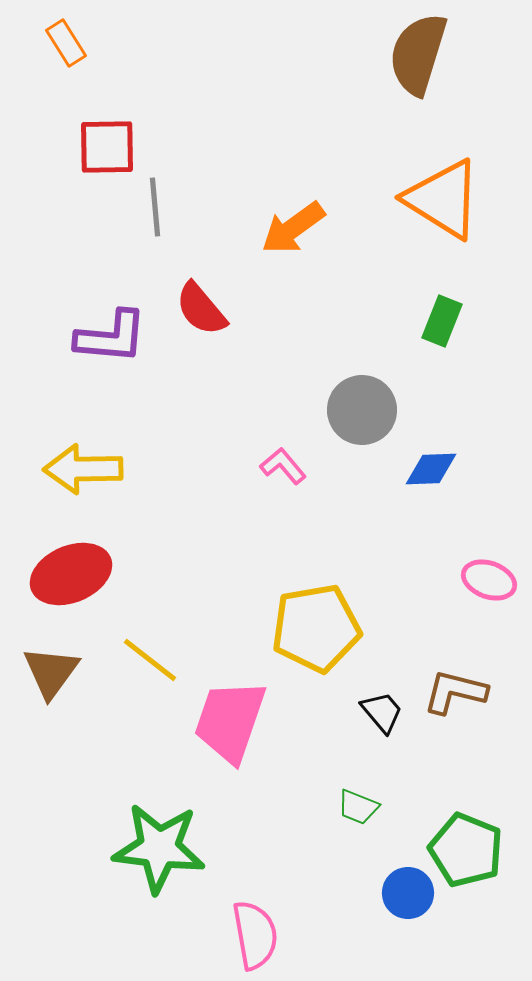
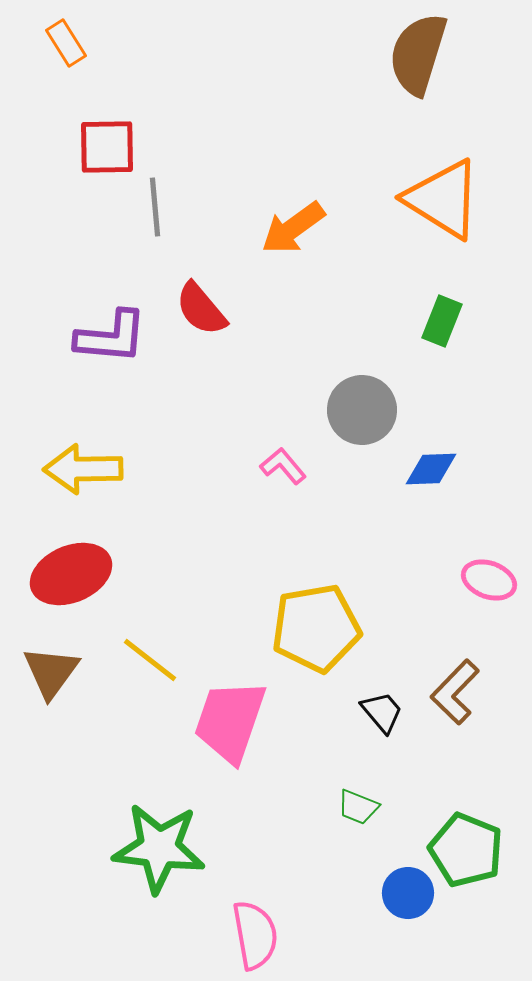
brown L-shape: rotated 60 degrees counterclockwise
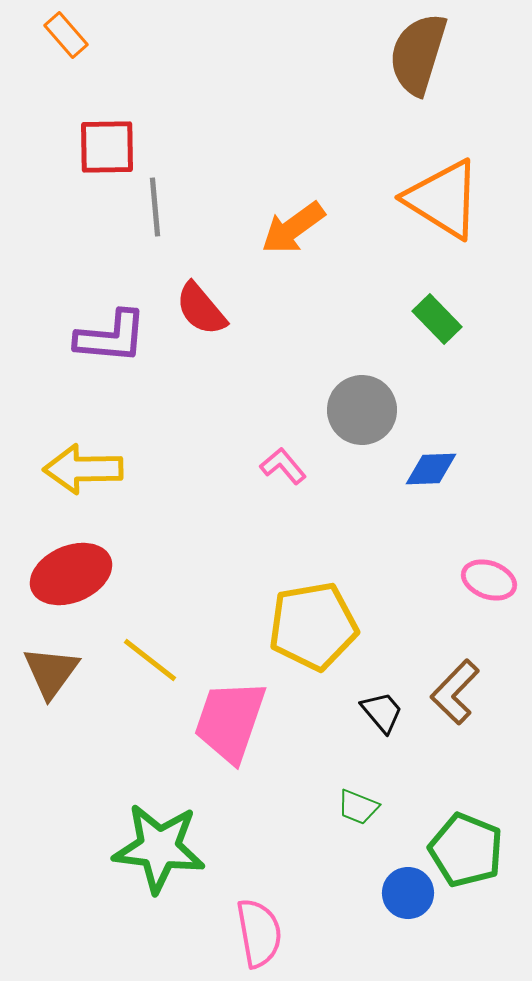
orange rectangle: moved 8 px up; rotated 9 degrees counterclockwise
green rectangle: moved 5 px left, 2 px up; rotated 66 degrees counterclockwise
yellow pentagon: moved 3 px left, 2 px up
pink semicircle: moved 4 px right, 2 px up
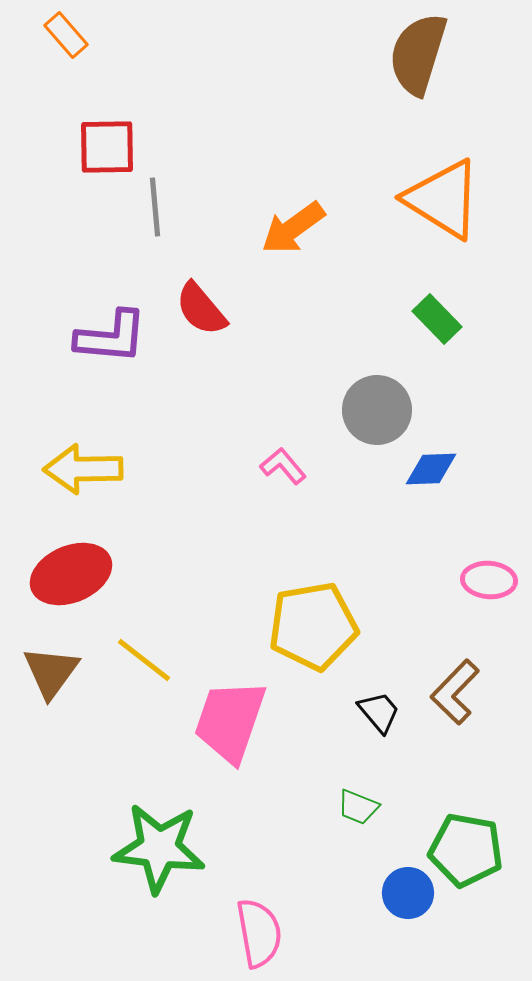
gray circle: moved 15 px right
pink ellipse: rotated 16 degrees counterclockwise
yellow line: moved 6 px left
black trapezoid: moved 3 px left
green pentagon: rotated 12 degrees counterclockwise
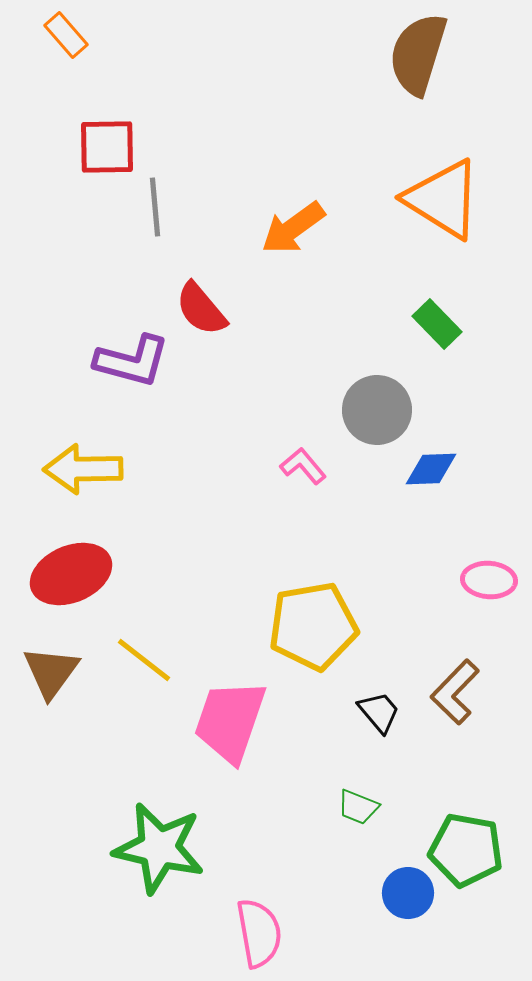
green rectangle: moved 5 px down
purple L-shape: moved 21 px right, 24 px down; rotated 10 degrees clockwise
pink L-shape: moved 20 px right
green star: rotated 6 degrees clockwise
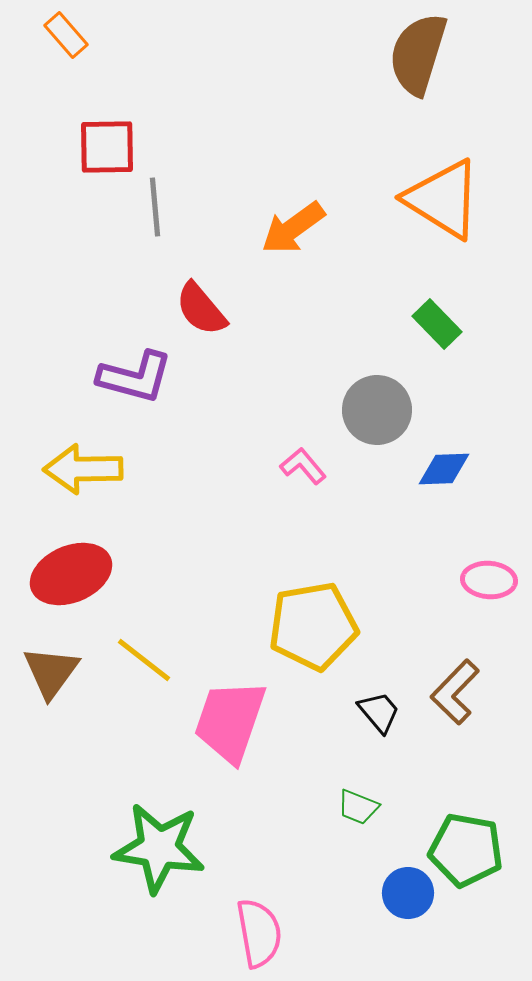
purple L-shape: moved 3 px right, 16 px down
blue diamond: moved 13 px right
green star: rotated 4 degrees counterclockwise
